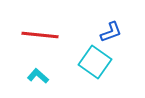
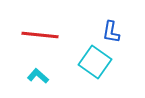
blue L-shape: rotated 120 degrees clockwise
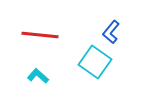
blue L-shape: rotated 30 degrees clockwise
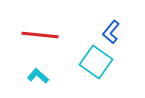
cyan square: moved 1 px right
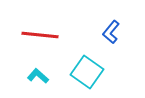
cyan square: moved 9 px left, 10 px down
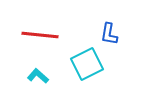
blue L-shape: moved 2 px left, 2 px down; rotated 30 degrees counterclockwise
cyan square: moved 8 px up; rotated 28 degrees clockwise
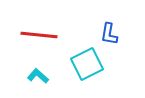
red line: moved 1 px left
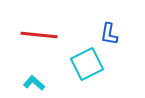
cyan L-shape: moved 4 px left, 7 px down
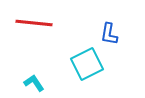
red line: moved 5 px left, 12 px up
cyan L-shape: rotated 15 degrees clockwise
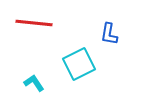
cyan square: moved 8 px left
